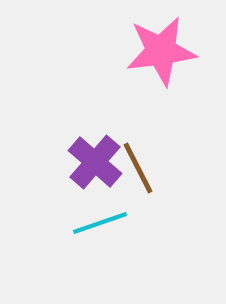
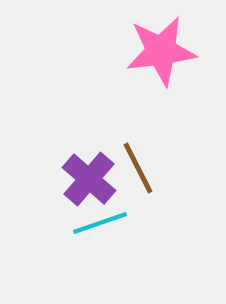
purple cross: moved 6 px left, 17 px down
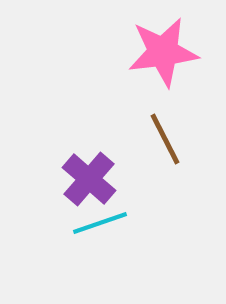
pink star: moved 2 px right, 1 px down
brown line: moved 27 px right, 29 px up
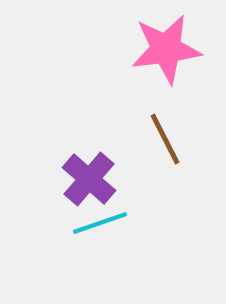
pink star: moved 3 px right, 3 px up
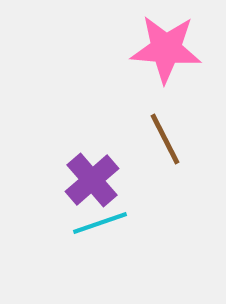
pink star: rotated 12 degrees clockwise
purple cross: moved 3 px right, 1 px down; rotated 8 degrees clockwise
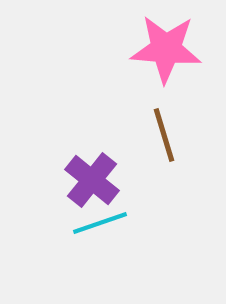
brown line: moved 1 px left, 4 px up; rotated 10 degrees clockwise
purple cross: rotated 10 degrees counterclockwise
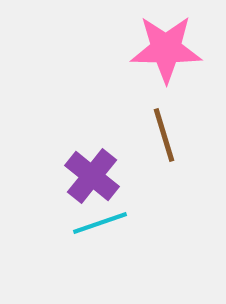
pink star: rotated 4 degrees counterclockwise
purple cross: moved 4 px up
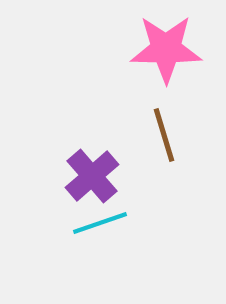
purple cross: rotated 10 degrees clockwise
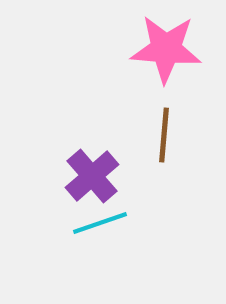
pink star: rotated 4 degrees clockwise
brown line: rotated 22 degrees clockwise
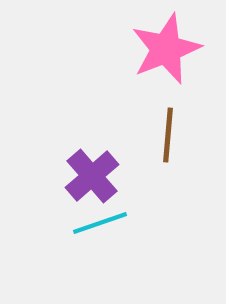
pink star: rotated 26 degrees counterclockwise
brown line: moved 4 px right
